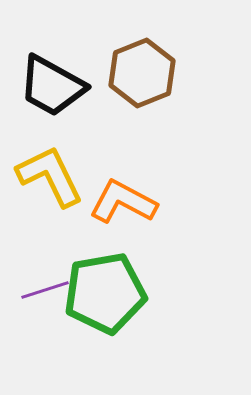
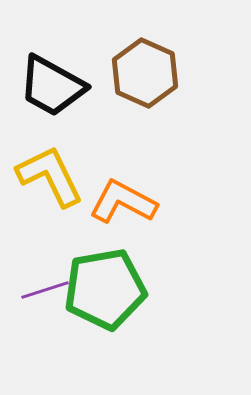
brown hexagon: moved 3 px right; rotated 14 degrees counterclockwise
green pentagon: moved 4 px up
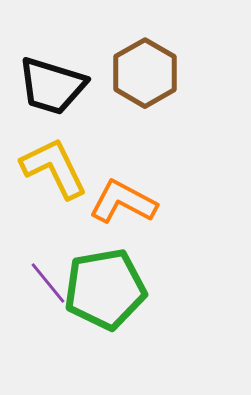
brown hexagon: rotated 6 degrees clockwise
black trapezoid: rotated 12 degrees counterclockwise
yellow L-shape: moved 4 px right, 8 px up
purple line: moved 3 px right, 7 px up; rotated 69 degrees clockwise
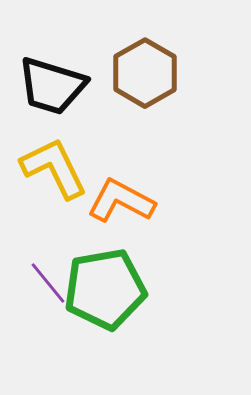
orange L-shape: moved 2 px left, 1 px up
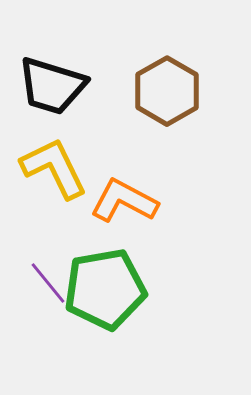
brown hexagon: moved 22 px right, 18 px down
orange L-shape: moved 3 px right
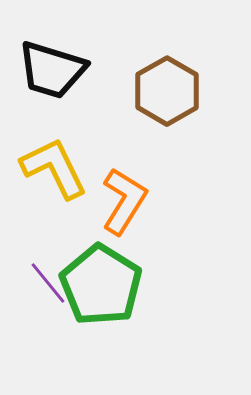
black trapezoid: moved 16 px up
orange L-shape: rotated 94 degrees clockwise
green pentagon: moved 4 px left, 4 px up; rotated 30 degrees counterclockwise
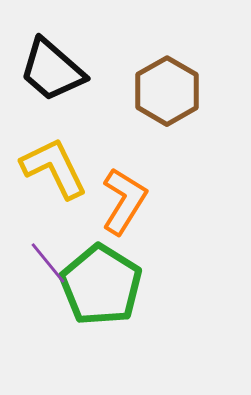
black trapezoid: rotated 24 degrees clockwise
purple line: moved 20 px up
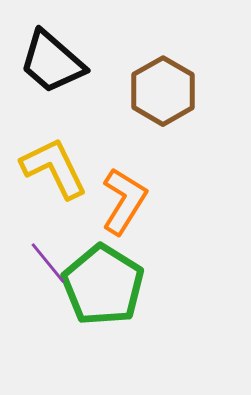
black trapezoid: moved 8 px up
brown hexagon: moved 4 px left
green pentagon: moved 2 px right
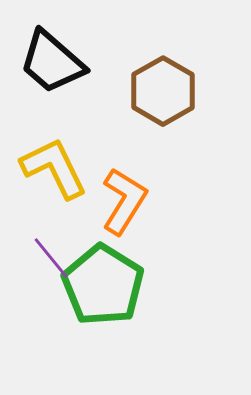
purple line: moved 3 px right, 5 px up
